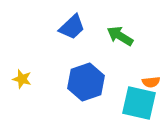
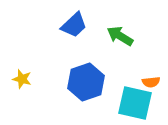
blue trapezoid: moved 2 px right, 2 px up
cyan square: moved 4 px left
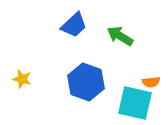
blue hexagon: rotated 21 degrees counterclockwise
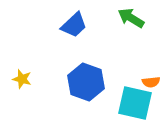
green arrow: moved 11 px right, 18 px up
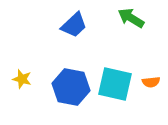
blue hexagon: moved 15 px left, 5 px down; rotated 9 degrees counterclockwise
cyan square: moved 20 px left, 19 px up
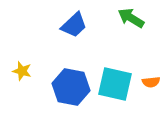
yellow star: moved 8 px up
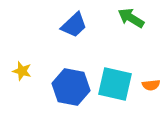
orange semicircle: moved 3 px down
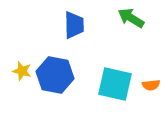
blue trapezoid: rotated 48 degrees counterclockwise
blue hexagon: moved 16 px left, 12 px up
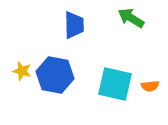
orange semicircle: moved 1 px left, 1 px down
